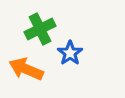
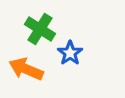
green cross: rotated 32 degrees counterclockwise
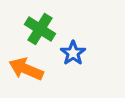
blue star: moved 3 px right
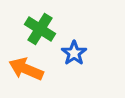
blue star: moved 1 px right
